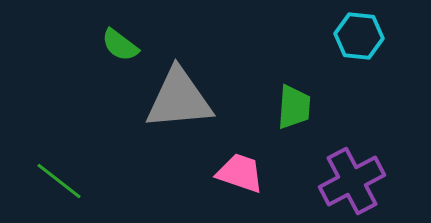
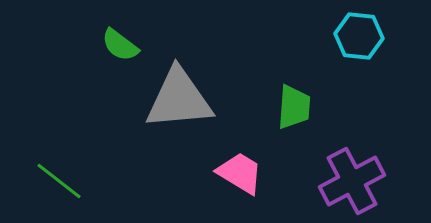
pink trapezoid: rotated 12 degrees clockwise
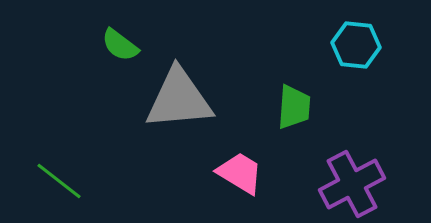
cyan hexagon: moved 3 px left, 9 px down
purple cross: moved 3 px down
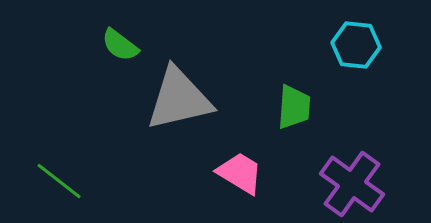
gray triangle: rotated 8 degrees counterclockwise
purple cross: rotated 26 degrees counterclockwise
